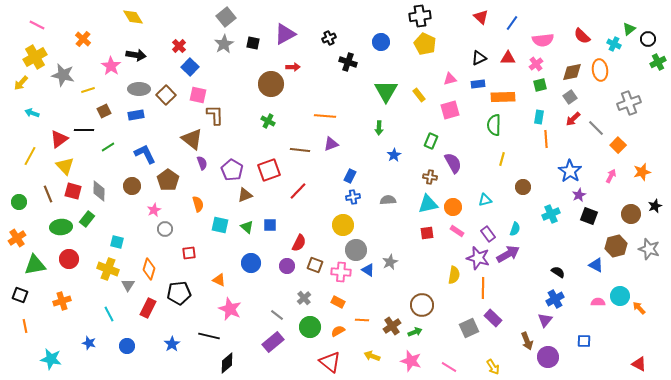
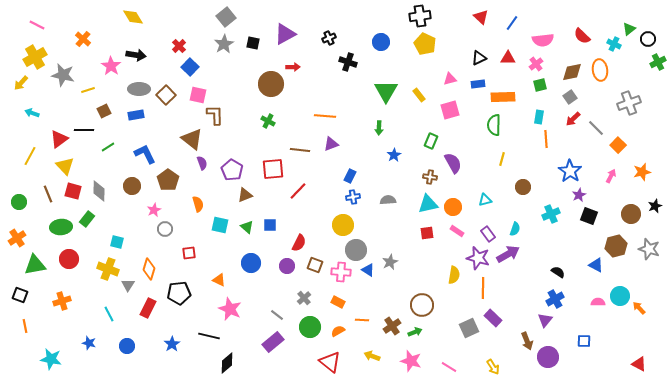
red square at (269, 170): moved 4 px right, 1 px up; rotated 15 degrees clockwise
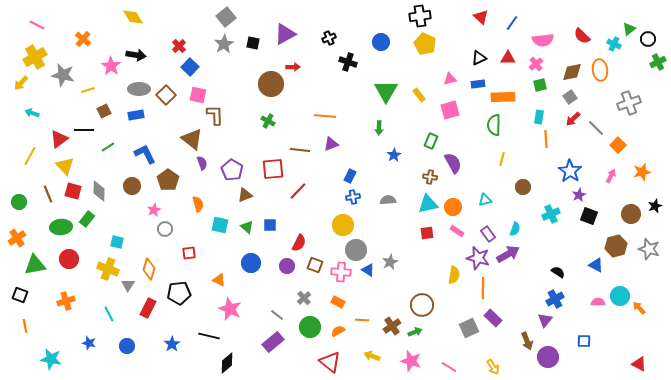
orange cross at (62, 301): moved 4 px right
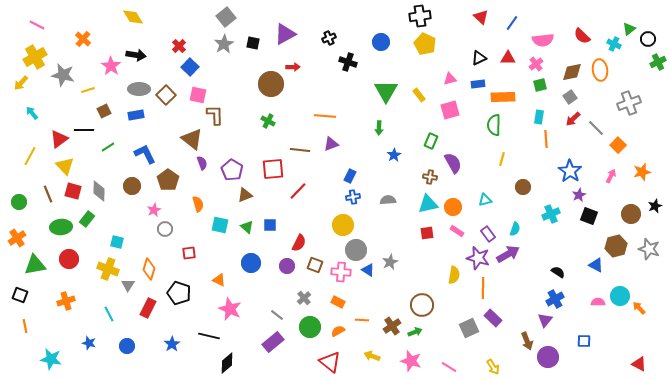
cyan arrow at (32, 113): rotated 32 degrees clockwise
black pentagon at (179, 293): rotated 25 degrees clockwise
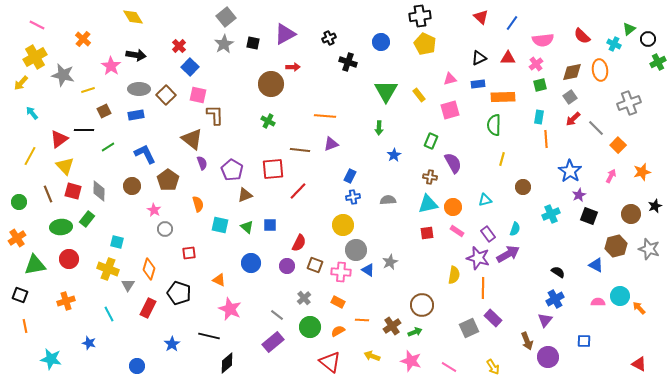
pink star at (154, 210): rotated 16 degrees counterclockwise
blue circle at (127, 346): moved 10 px right, 20 px down
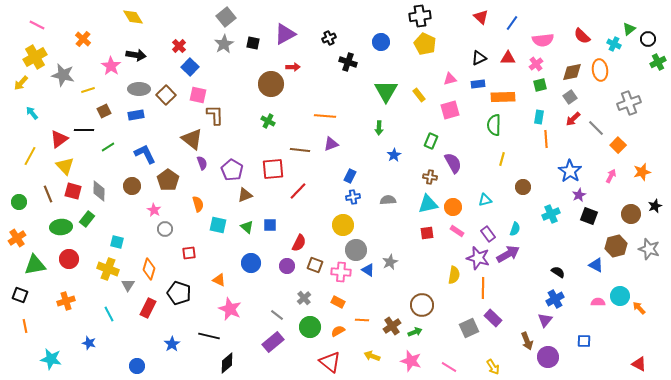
cyan square at (220, 225): moved 2 px left
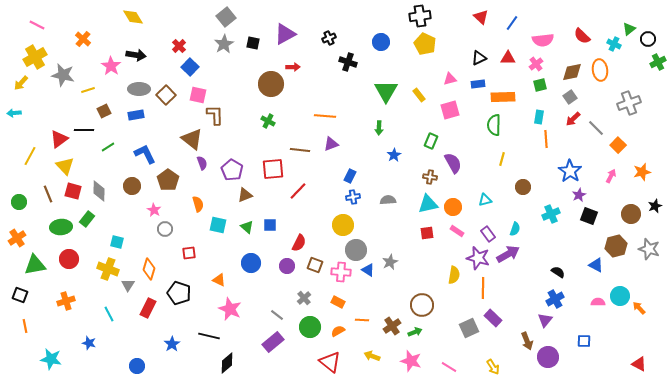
cyan arrow at (32, 113): moved 18 px left; rotated 56 degrees counterclockwise
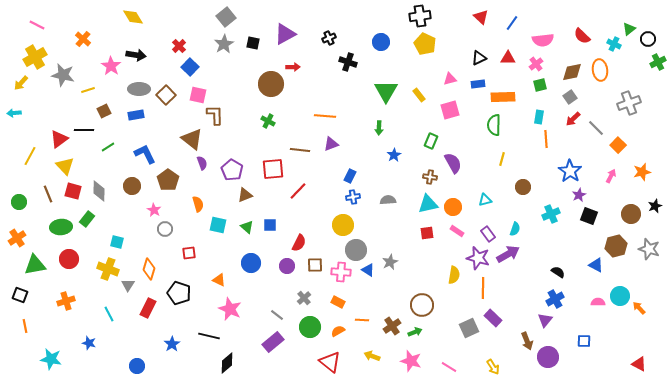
brown square at (315, 265): rotated 21 degrees counterclockwise
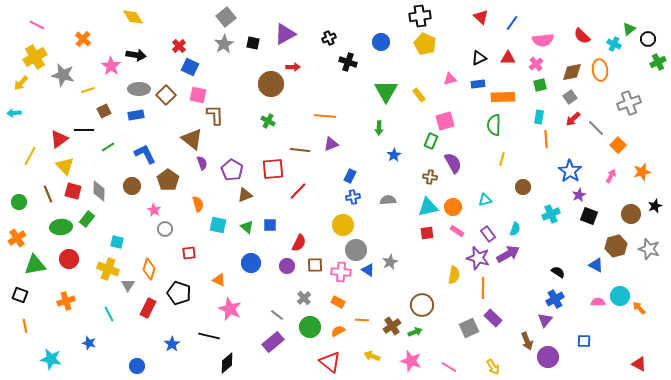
blue square at (190, 67): rotated 18 degrees counterclockwise
pink square at (450, 110): moved 5 px left, 11 px down
cyan triangle at (428, 204): moved 3 px down
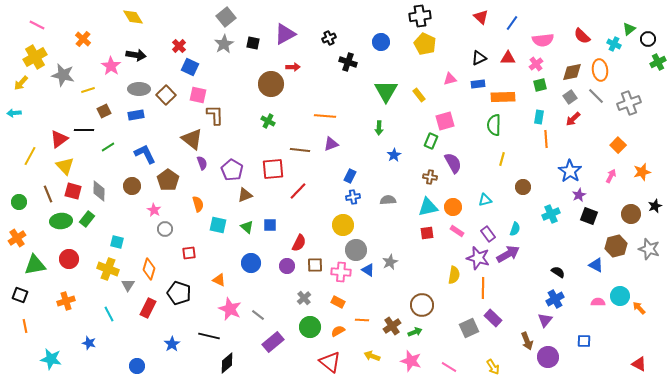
gray line at (596, 128): moved 32 px up
green ellipse at (61, 227): moved 6 px up
gray line at (277, 315): moved 19 px left
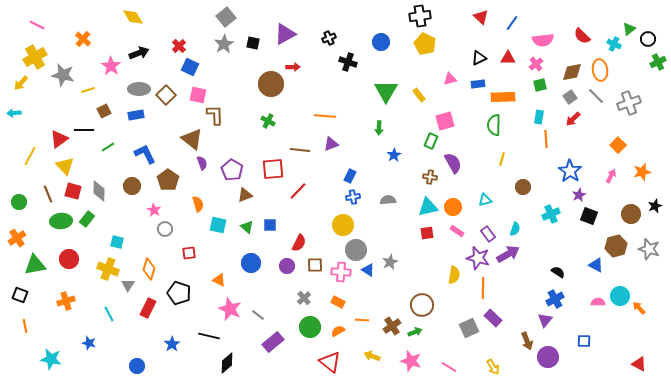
black arrow at (136, 55): moved 3 px right, 2 px up; rotated 30 degrees counterclockwise
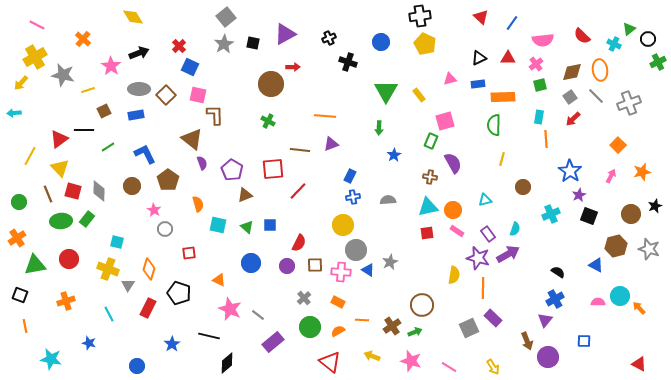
yellow triangle at (65, 166): moved 5 px left, 2 px down
orange circle at (453, 207): moved 3 px down
